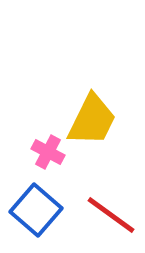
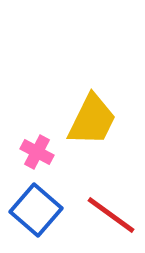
pink cross: moved 11 px left
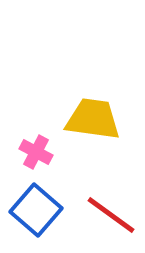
yellow trapezoid: moved 1 px right, 1 px up; rotated 108 degrees counterclockwise
pink cross: moved 1 px left
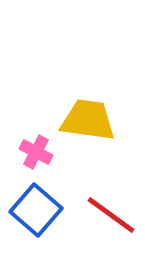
yellow trapezoid: moved 5 px left, 1 px down
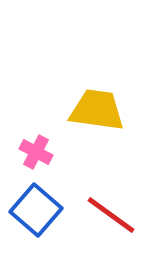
yellow trapezoid: moved 9 px right, 10 px up
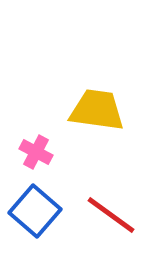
blue square: moved 1 px left, 1 px down
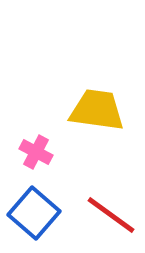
blue square: moved 1 px left, 2 px down
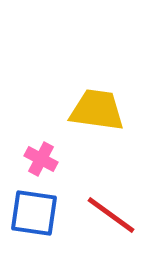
pink cross: moved 5 px right, 7 px down
blue square: rotated 33 degrees counterclockwise
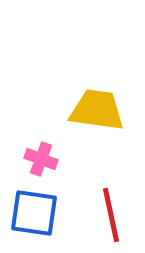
pink cross: rotated 8 degrees counterclockwise
red line: rotated 42 degrees clockwise
